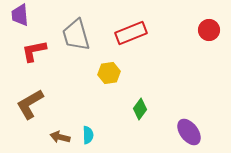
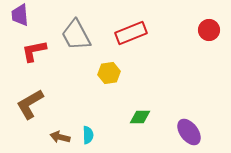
gray trapezoid: rotated 12 degrees counterclockwise
green diamond: moved 8 px down; rotated 55 degrees clockwise
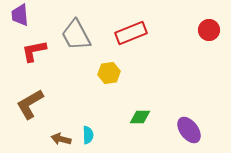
purple ellipse: moved 2 px up
brown arrow: moved 1 px right, 2 px down
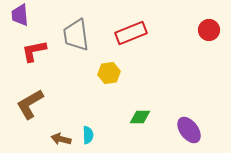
gray trapezoid: rotated 20 degrees clockwise
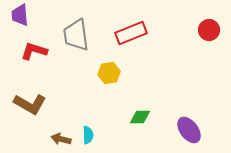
red L-shape: rotated 28 degrees clockwise
brown L-shape: rotated 120 degrees counterclockwise
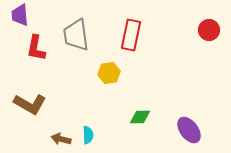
red rectangle: moved 2 px down; rotated 56 degrees counterclockwise
red L-shape: moved 2 px right, 3 px up; rotated 96 degrees counterclockwise
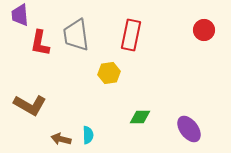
red circle: moved 5 px left
red L-shape: moved 4 px right, 5 px up
brown L-shape: moved 1 px down
purple ellipse: moved 1 px up
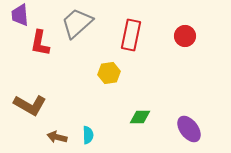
red circle: moved 19 px left, 6 px down
gray trapezoid: moved 1 px right, 12 px up; rotated 56 degrees clockwise
brown arrow: moved 4 px left, 2 px up
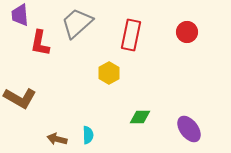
red circle: moved 2 px right, 4 px up
yellow hexagon: rotated 20 degrees counterclockwise
brown L-shape: moved 10 px left, 7 px up
brown arrow: moved 2 px down
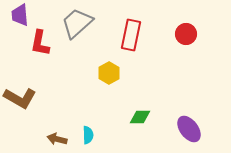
red circle: moved 1 px left, 2 px down
